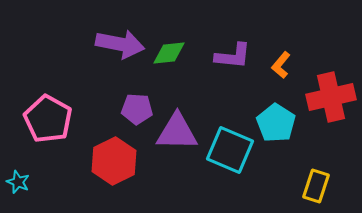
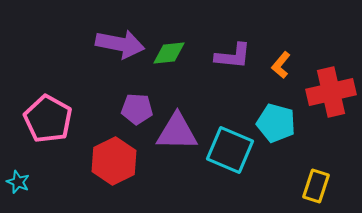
red cross: moved 5 px up
cyan pentagon: rotated 18 degrees counterclockwise
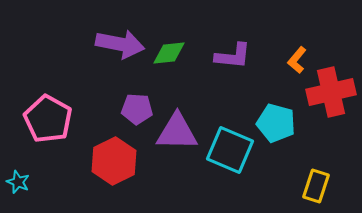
orange L-shape: moved 16 px right, 5 px up
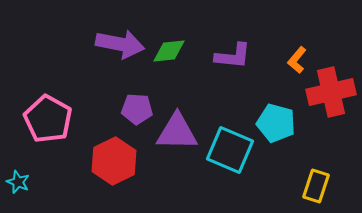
green diamond: moved 2 px up
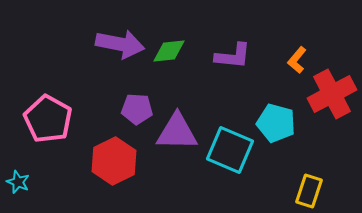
red cross: moved 1 px right, 2 px down; rotated 15 degrees counterclockwise
yellow rectangle: moved 7 px left, 5 px down
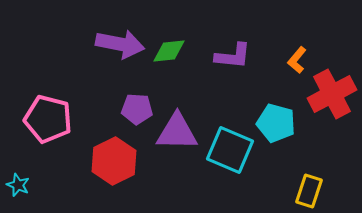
pink pentagon: rotated 15 degrees counterclockwise
cyan star: moved 3 px down
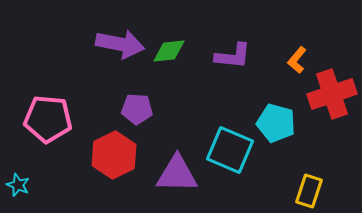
red cross: rotated 9 degrees clockwise
pink pentagon: rotated 9 degrees counterclockwise
purple triangle: moved 42 px down
red hexagon: moved 6 px up
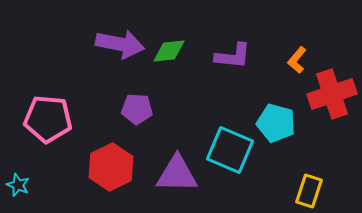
red hexagon: moved 3 px left, 12 px down
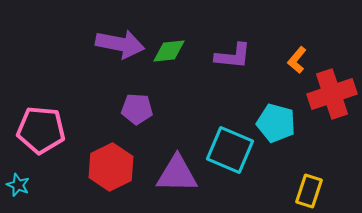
pink pentagon: moved 7 px left, 11 px down
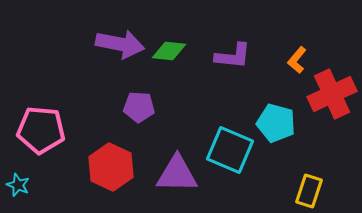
green diamond: rotated 12 degrees clockwise
red cross: rotated 6 degrees counterclockwise
purple pentagon: moved 2 px right, 2 px up
red hexagon: rotated 9 degrees counterclockwise
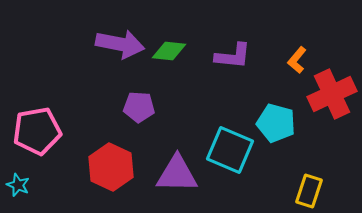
pink pentagon: moved 4 px left, 1 px down; rotated 15 degrees counterclockwise
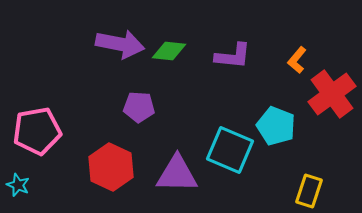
red cross: rotated 12 degrees counterclockwise
cyan pentagon: moved 3 px down; rotated 6 degrees clockwise
